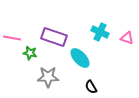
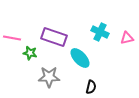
pink triangle: rotated 32 degrees counterclockwise
gray star: moved 1 px right
black semicircle: rotated 136 degrees counterclockwise
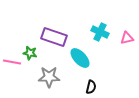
pink line: moved 24 px down
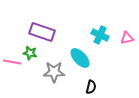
cyan cross: moved 3 px down
purple rectangle: moved 12 px left, 5 px up
gray star: moved 5 px right, 5 px up
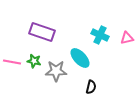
green star: moved 4 px right, 8 px down
gray star: moved 2 px right, 1 px up
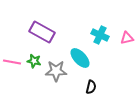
purple rectangle: rotated 10 degrees clockwise
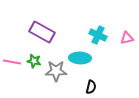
cyan cross: moved 2 px left
cyan ellipse: rotated 45 degrees counterclockwise
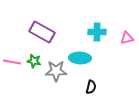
cyan cross: moved 1 px left, 3 px up; rotated 24 degrees counterclockwise
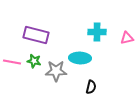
purple rectangle: moved 6 px left, 3 px down; rotated 15 degrees counterclockwise
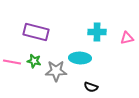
purple rectangle: moved 3 px up
black semicircle: rotated 96 degrees clockwise
